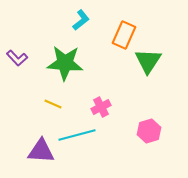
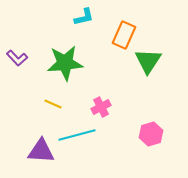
cyan L-shape: moved 3 px right, 3 px up; rotated 25 degrees clockwise
green star: rotated 9 degrees counterclockwise
pink hexagon: moved 2 px right, 3 px down
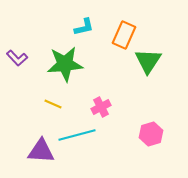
cyan L-shape: moved 10 px down
green star: moved 1 px down
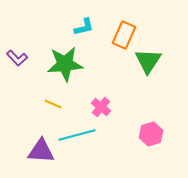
pink cross: rotated 24 degrees counterclockwise
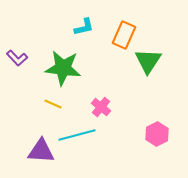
green star: moved 2 px left, 4 px down; rotated 12 degrees clockwise
pink hexagon: moved 6 px right; rotated 10 degrees counterclockwise
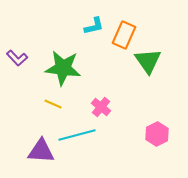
cyan L-shape: moved 10 px right, 1 px up
green triangle: rotated 8 degrees counterclockwise
